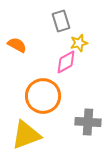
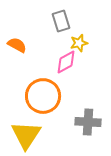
yellow triangle: rotated 36 degrees counterclockwise
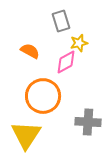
orange semicircle: moved 13 px right, 6 px down
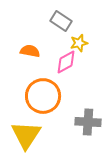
gray rectangle: rotated 40 degrees counterclockwise
orange semicircle: rotated 18 degrees counterclockwise
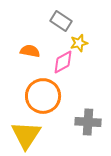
pink diamond: moved 3 px left
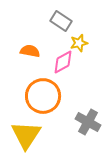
gray cross: rotated 25 degrees clockwise
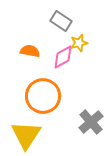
pink diamond: moved 5 px up
gray cross: moved 3 px right; rotated 20 degrees clockwise
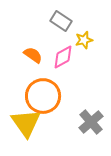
yellow star: moved 5 px right, 3 px up
orange semicircle: moved 3 px right, 4 px down; rotated 24 degrees clockwise
yellow triangle: moved 12 px up; rotated 8 degrees counterclockwise
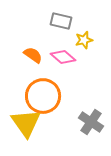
gray rectangle: rotated 20 degrees counterclockwise
pink diamond: rotated 70 degrees clockwise
gray cross: rotated 15 degrees counterclockwise
